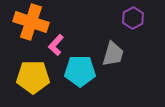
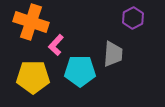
gray trapezoid: rotated 12 degrees counterclockwise
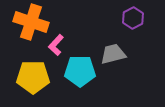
gray trapezoid: rotated 108 degrees counterclockwise
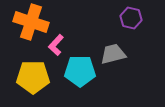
purple hexagon: moved 2 px left; rotated 20 degrees counterclockwise
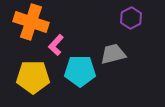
purple hexagon: rotated 20 degrees clockwise
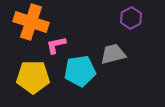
pink L-shape: rotated 35 degrees clockwise
cyan pentagon: rotated 8 degrees counterclockwise
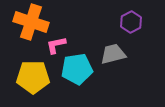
purple hexagon: moved 4 px down
cyan pentagon: moved 3 px left, 2 px up
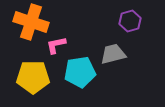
purple hexagon: moved 1 px left, 1 px up; rotated 10 degrees clockwise
cyan pentagon: moved 3 px right, 3 px down
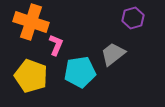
purple hexagon: moved 3 px right, 3 px up
pink L-shape: rotated 125 degrees clockwise
gray trapezoid: rotated 24 degrees counterclockwise
yellow pentagon: moved 2 px left, 1 px up; rotated 20 degrees clockwise
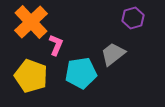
orange cross: rotated 28 degrees clockwise
cyan pentagon: moved 1 px right, 1 px down
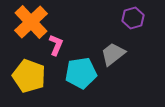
yellow pentagon: moved 2 px left
